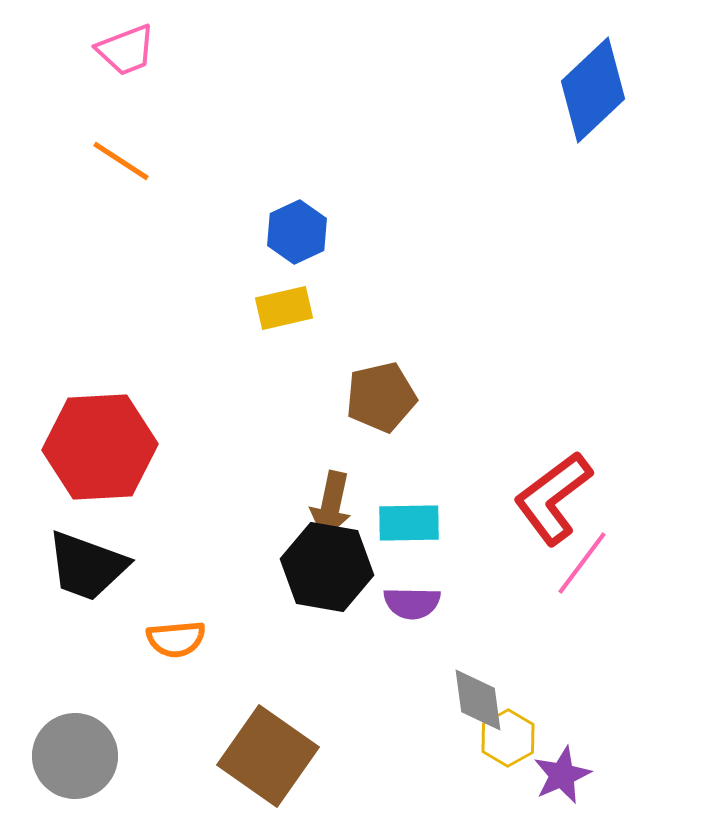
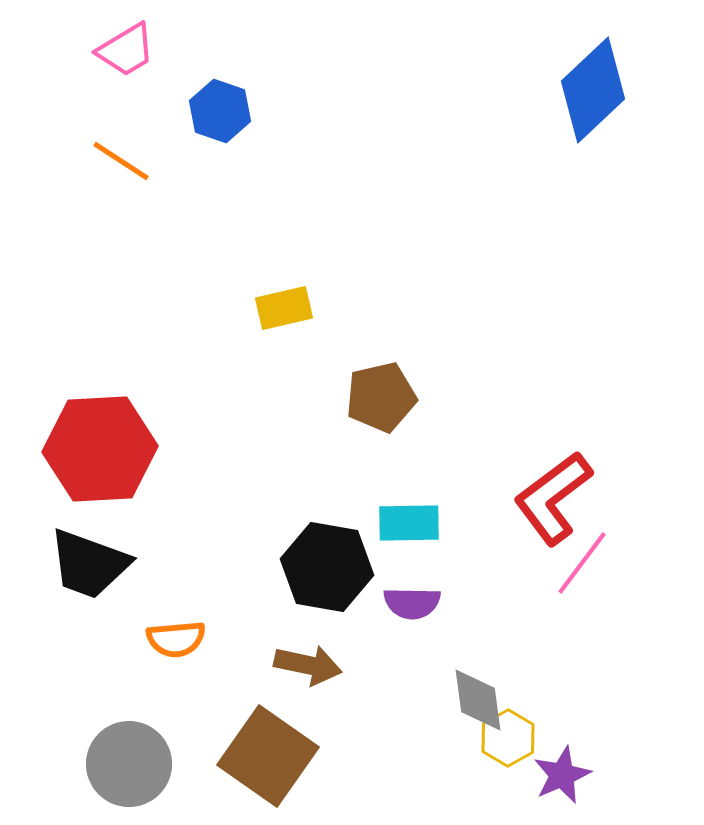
pink trapezoid: rotated 10 degrees counterclockwise
blue hexagon: moved 77 px left, 121 px up; rotated 16 degrees counterclockwise
red hexagon: moved 2 px down
brown arrow: moved 23 px left, 160 px down; rotated 90 degrees counterclockwise
black trapezoid: moved 2 px right, 2 px up
gray circle: moved 54 px right, 8 px down
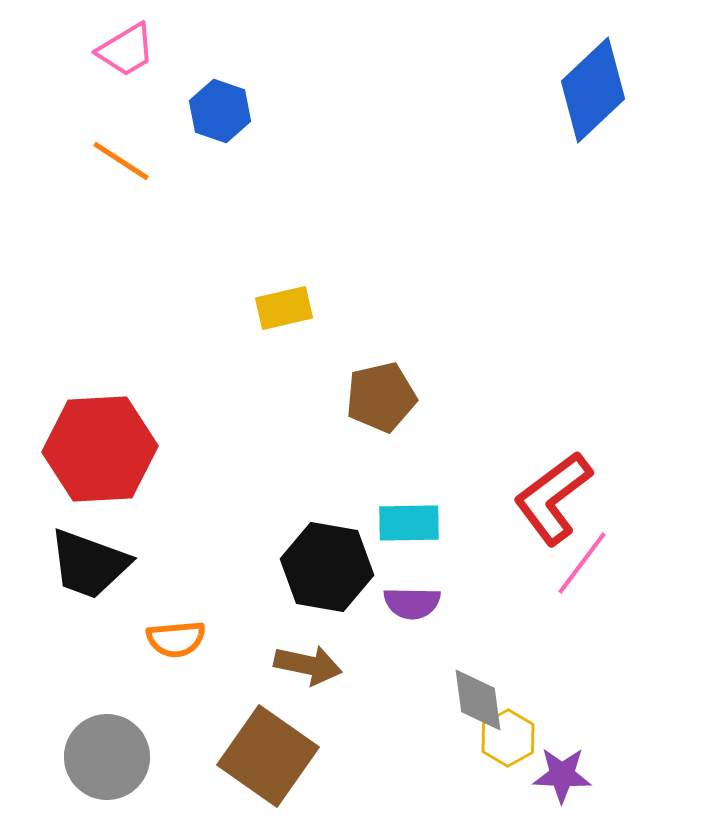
gray circle: moved 22 px left, 7 px up
purple star: rotated 26 degrees clockwise
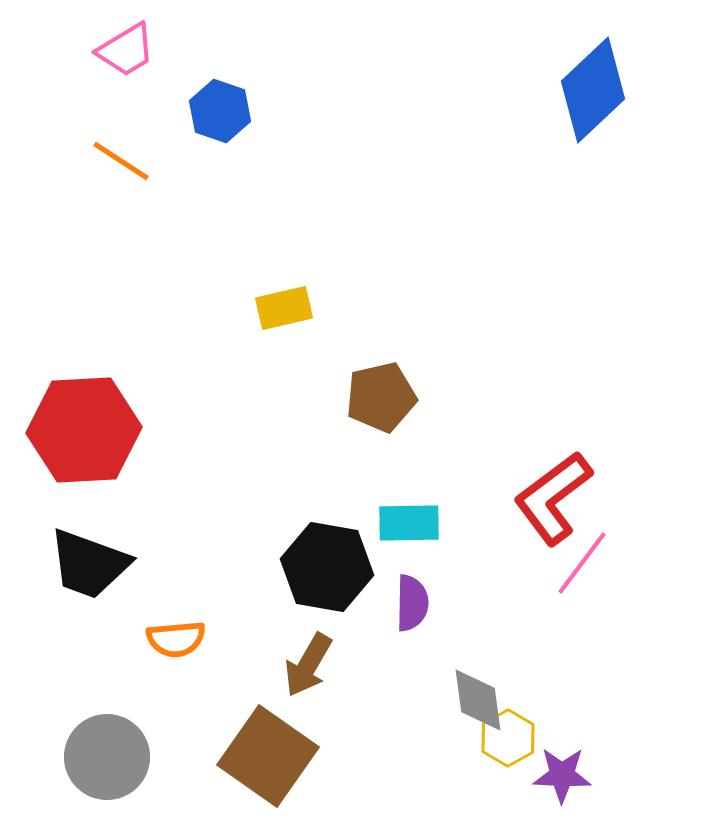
red hexagon: moved 16 px left, 19 px up
purple semicircle: rotated 90 degrees counterclockwise
brown arrow: rotated 108 degrees clockwise
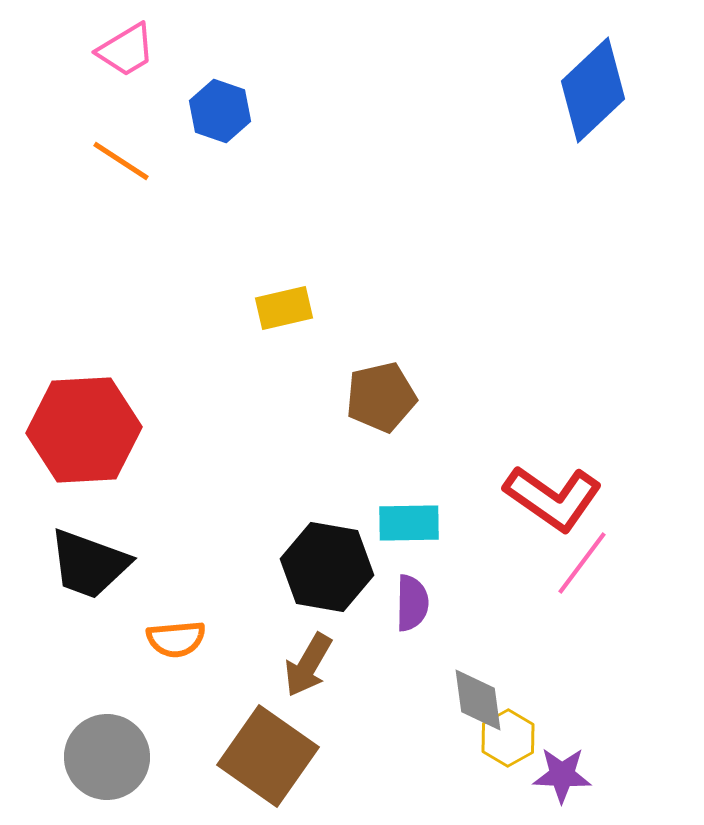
red L-shape: rotated 108 degrees counterclockwise
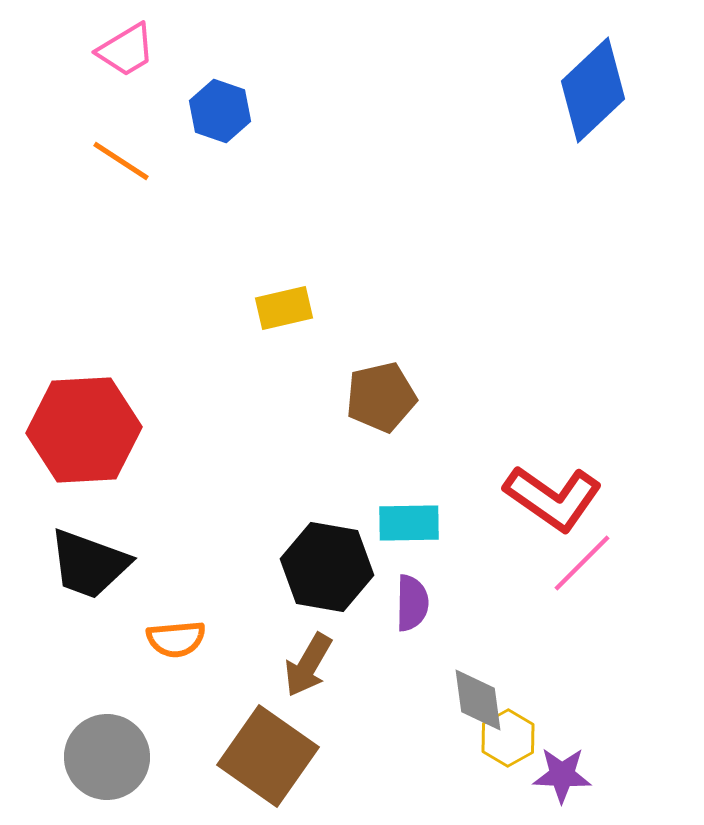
pink line: rotated 8 degrees clockwise
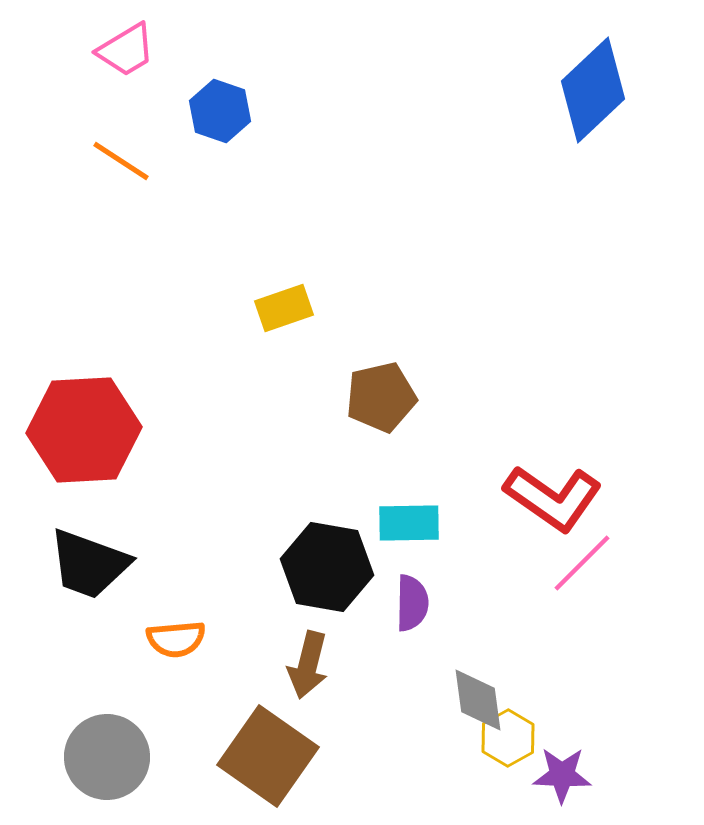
yellow rectangle: rotated 6 degrees counterclockwise
brown arrow: rotated 16 degrees counterclockwise
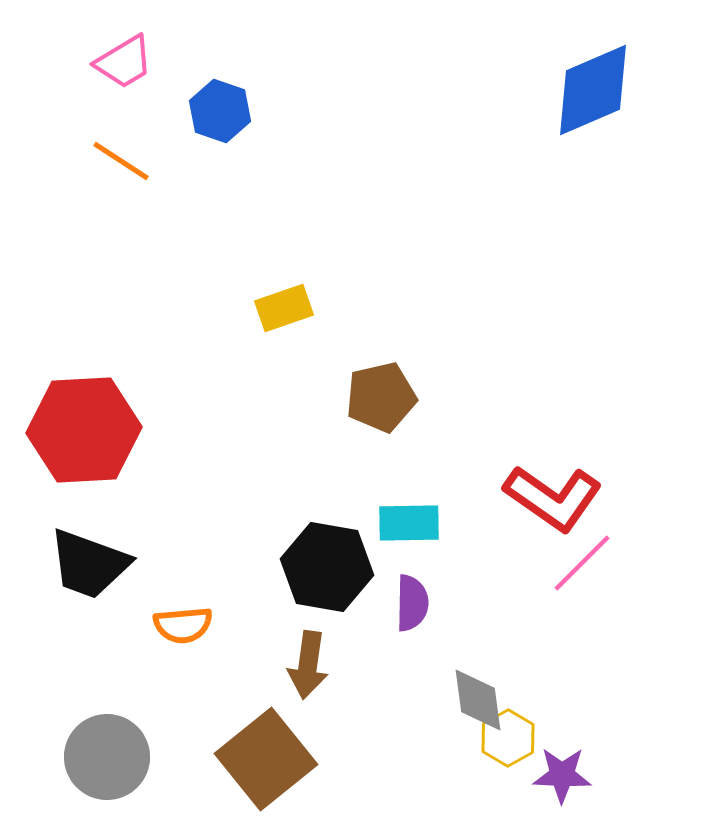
pink trapezoid: moved 2 px left, 12 px down
blue diamond: rotated 20 degrees clockwise
orange semicircle: moved 7 px right, 14 px up
brown arrow: rotated 6 degrees counterclockwise
brown square: moved 2 px left, 3 px down; rotated 16 degrees clockwise
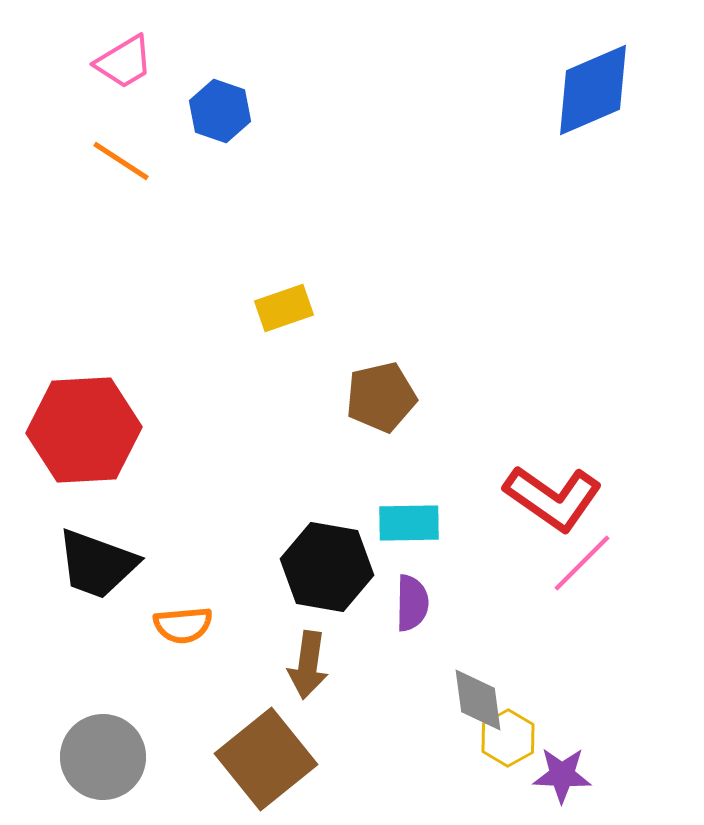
black trapezoid: moved 8 px right
gray circle: moved 4 px left
